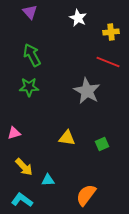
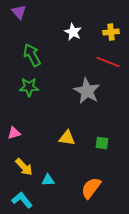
purple triangle: moved 11 px left
white star: moved 5 px left, 14 px down
green square: moved 1 px up; rotated 32 degrees clockwise
orange semicircle: moved 5 px right, 7 px up
cyan L-shape: rotated 15 degrees clockwise
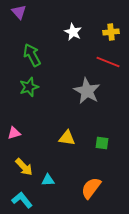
green star: rotated 18 degrees counterclockwise
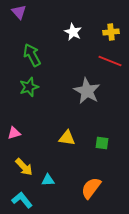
red line: moved 2 px right, 1 px up
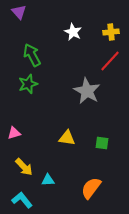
red line: rotated 70 degrees counterclockwise
green star: moved 1 px left, 3 px up
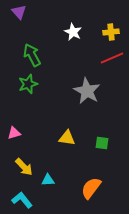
red line: moved 2 px right, 3 px up; rotated 25 degrees clockwise
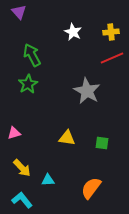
green star: rotated 12 degrees counterclockwise
yellow arrow: moved 2 px left, 1 px down
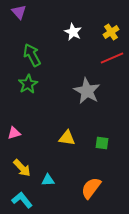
yellow cross: rotated 28 degrees counterclockwise
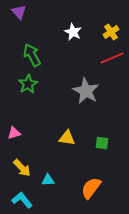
gray star: moved 1 px left
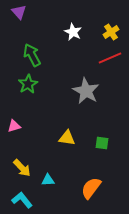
red line: moved 2 px left
pink triangle: moved 7 px up
